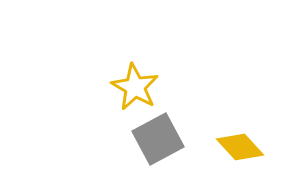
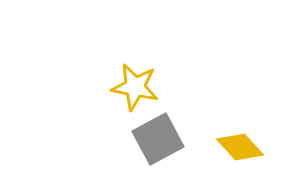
yellow star: rotated 18 degrees counterclockwise
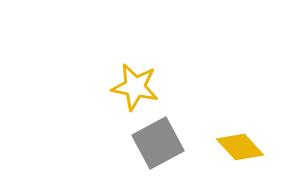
gray square: moved 4 px down
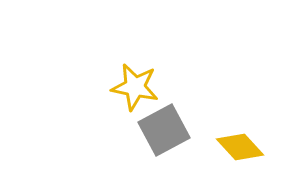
gray square: moved 6 px right, 13 px up
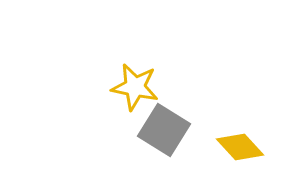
gray square: rotated 30 degrees counterclockwise
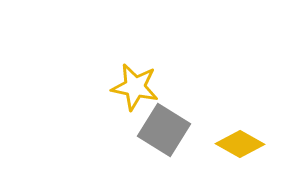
yellow diamond: moved 3 px up; rotated 18 degrees counterclockwise
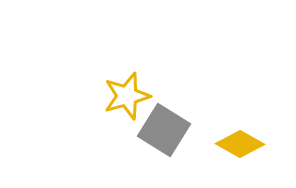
yellow star: moved 8 px left, 9 px down; rotated 27 degrees counterclockwise
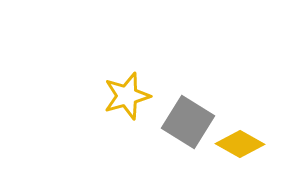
gray square: moved 24 px right, 8 px up
